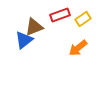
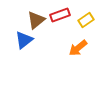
yellow rectangle: moved 3 px right, 1 px down
brown triangle: moved 2 px right, 7 px up; rotated 18 degrees counterclockwise
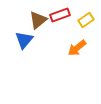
brown triangle: moved 2 px right
blue triangle: rotated 12 degrees counterclockwise
orange arrow: moved 1 px left
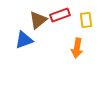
yellow rectangle: rotated 63 degrees counterclockwise
blue triangle: rotated 30 degrees clockwise
orange arrow: rotated 42 degrees counterclockwise
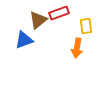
red rectangle: moved 1 px left, 2 px up
yellow rectangle: moved 6 px down
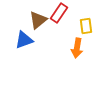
red rectangle: rotated 36 degrees counterclockwise
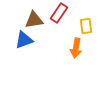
brown triangle: moved 4 px left; rotated 30 degrees clockwise
orange arrow: moved 1 px left
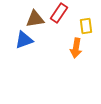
brown triangle: moved 1 px right, 1 px up
